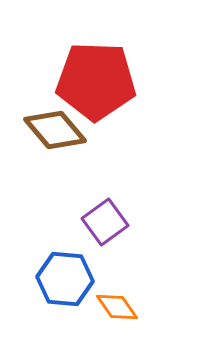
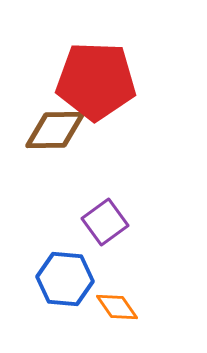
brown diamond: rotated 50 degrees counterclockwise
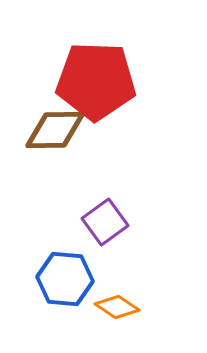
orange diamond: rotated 21 degrees counterclockwise
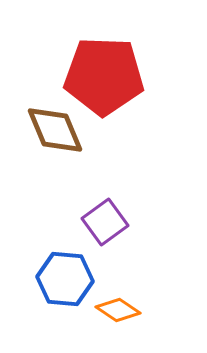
red pentagon: moved 8 px right, 5 px up
brown diamond: rotated 68 degrees clockwise
orange diamond: moved 1 px right, 3 px down
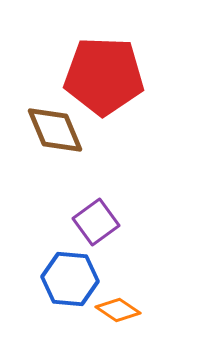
purple square: moved 9 px left
blue hexagon: moved 5 px right
